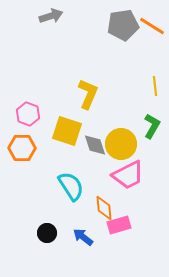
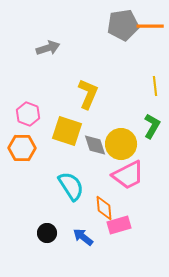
gray arrow: moved 3 px left, 32 px down
orange line: moved 2 px left; rotated 32 degrees counterclockwise
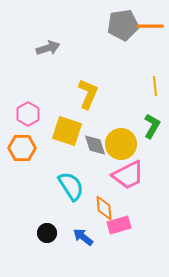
pink hexagon: rotated 10 degrees clockwise
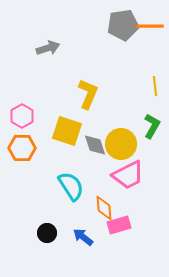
pink hexagon: moved 6 px left, 2 px down
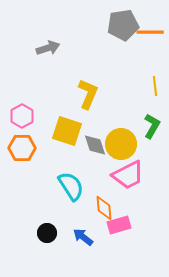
orange line: moved 6 px down
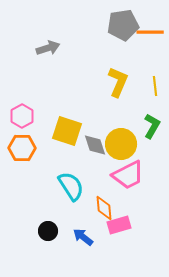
yellow L-shape: moved 30 px right, 12 px up
black circle: moved 1 px right, 2 px up
